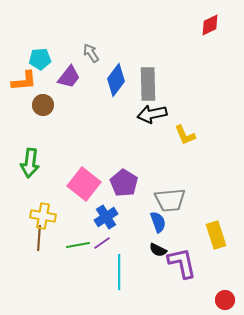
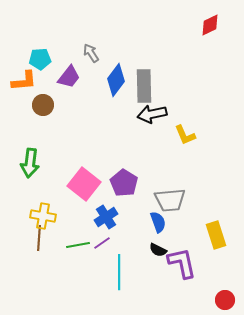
gray rectangle: moved 4 px left, 2 px down
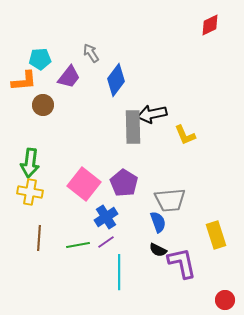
gray rectangle: moved 11 px left, 41 px down
yellow cross: moved 13 px left, 24 px up
purple line: moved 4 px right, 1 px up
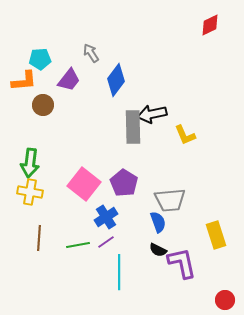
purple trapezoid: moved 3 px down
